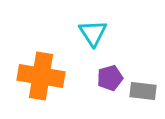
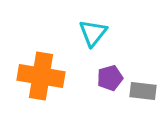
cyan triangle: rotated 12 degrees clockwise
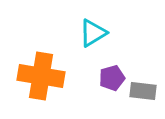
cyan triangle: rotated 20 degrees clockwise
purple pentagon: moved 2 px right
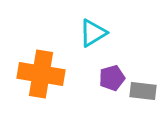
orange cross: moved 2 px up
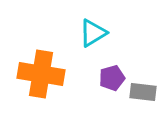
gray rectangle: moved 1 px down
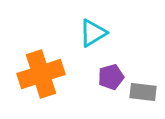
orange cross: rotated 27 degrees counterclockwise
purple pentagon: moved 1 px left, 1 px up
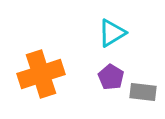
cyan triangle: moved 19 px right
purple pentagon: rotated 25 degrees counterclockwise
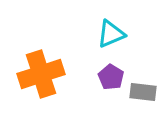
cyan triangle: moved 1 px left, 1 px down; rotated 8 degrees clockwise
